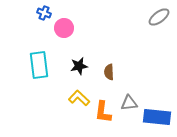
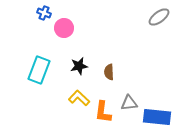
cyan rectangle: moved 5 px down; rotated 28 degrees clockwise
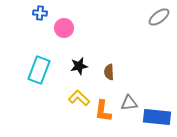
blue cross: moved 4 px left; rotated 16 degrees counterclockwise
orange L-shape: moved 1 px up
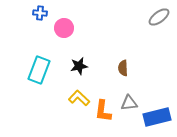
brown semicircle: moved 14 px right, 4 px up
blue rectangle: rotated 20 degrees counterclockwise
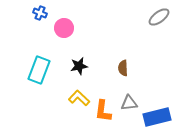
blue cross: rotated 16 degrees clockwise
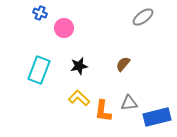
gray ellipse: moved 16 px left
brown semicircle: moved 4 px up; rotated 42 degrees clockwise
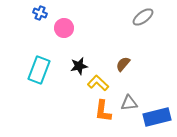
yellow L-shape: moved 19 px right, 15 px up
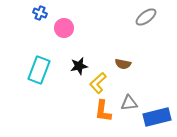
gray ellipse: moved 3 px right
brown semicircle: rotated 119 degrees counterclockwise
yellow L-shape: rotated 85 degrees counterclockwise
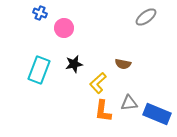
black star: moved 5 px left, 2 px up
blue rectangle: moved 3 px up; rotated 36 degrees clockwise
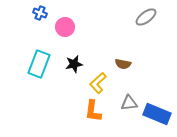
pink circle: moved 1 px right, 1 px up
cyan rectangle: moved 6 px up
orange L-shape: moved 10 px left
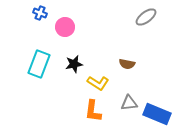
brown semicircle: moved 4 px right
yellow L-shape: rotated 105 degrees counterclockwise
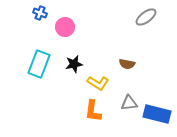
blue rectangle: rotated 8 degrees counterclockwise
